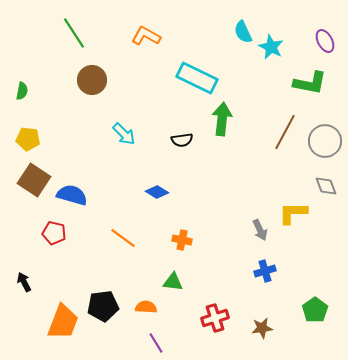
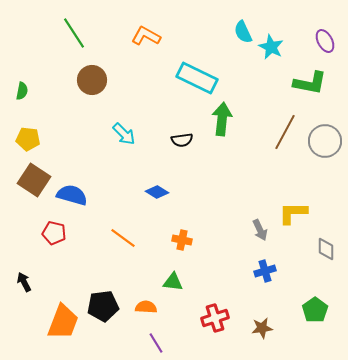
gray diamond: moved 63 px down; rotated 20 degrees clockwise
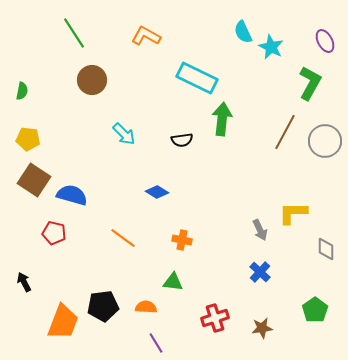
green L-shape: rotated 72 degrees counterclockwise
blue cross: moved 5 px left, 1 px down; rotated 30 degrees counterclockwise
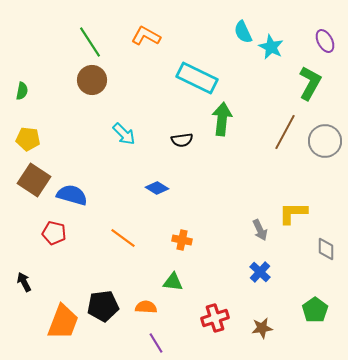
green line: moved 16 px right, 9 px down
blue diamond: moved 4 px up
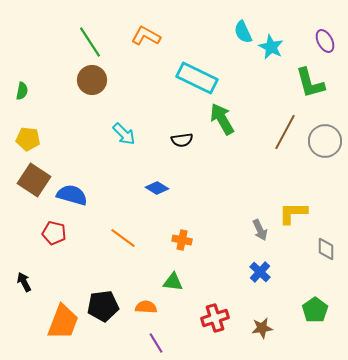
green L-shape: rotated 136 degrees clockwise
green arrow: rotated 36 degrees counterclockwise
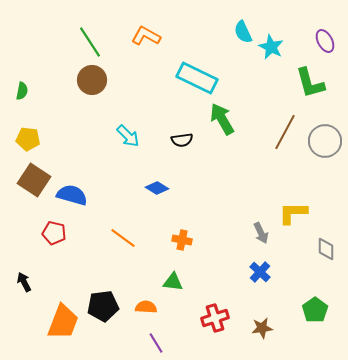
cyan arrow: moved 4 px right, 2 px down
gray arrow: moved 1 px right, 3 px down
